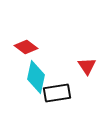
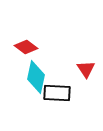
red triangle: moved 1 px left, 3 px down
black rectangle: rotated 12 degrees clockwise
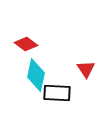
red diamond: moved 3 px up
cyan diamond: moved 2 px up
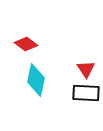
cyan diamond: moved 5 px down
black rectangle: moved 29 px right
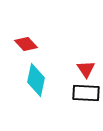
red diamond: rotated 10 degrees clockwise
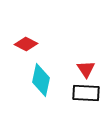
red diamond: rotated 20 degrees counterclockwise
cyan diamond: moved 5 px right
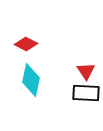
red triangle: moved 2 px down
cyan diamond: moved 10 px left
